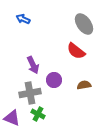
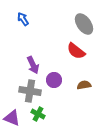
blue arrow: rotated 32 degrees clockwise
gray cross: moved 2 px up; rotated 20 degrees clockwise
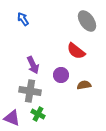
gray ellipse: moved 3 px right, 3 px up
purple circle: moved 7 px right, 5 px up
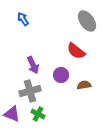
gray cross: rotated 25 degrees counterclockwise
purple triangle: moved 4 px up
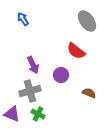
brown semicircle: moved 5 px right, 8 px down; rotated 32 degrees clockwise
